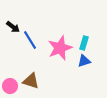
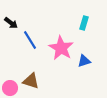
black arrow: moved 2 px left, 4 px up
cyan rectangle: moved 20 px up
pink star: moved 1 px right; rotated 20 degrees counterclockwise
pink circle: moved 2 px down
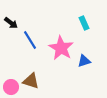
cyan rectangle: rotated 40 degrees counterclockwise
pink circle: moved 1 px right, 1 px up
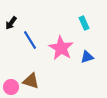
black arrow: rotated 88 degrees clockwise
blue triangle: moved 3 px right, 4 px up
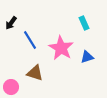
brown triangle: moved 4 px right, 8 px up
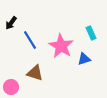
cyan rectangle: moved 7 px right, 10 px down
pink star: moved 2 px up
blue triangle: moved 3 px left, 2 px down
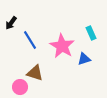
pink star: moved 1 px right
pink circle: moved 9 px right
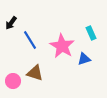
pink circle: moved 7 px left, 6 px up
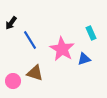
pink star: moved 3 px down
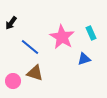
blue line: moved 7 px down; rotated 18 degrees counterclockwise
pink star: moved 12 px up
